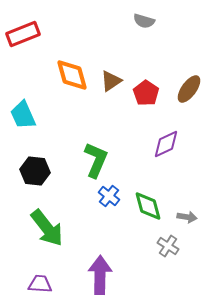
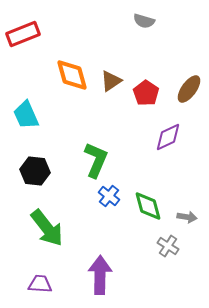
cyan trapezoid: moved 3 px right
purple diamond: moved 2 px right, 7 px up
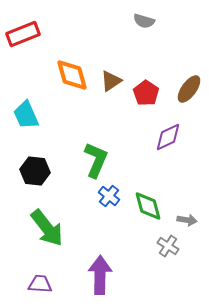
gray arrow: moved 3 px down
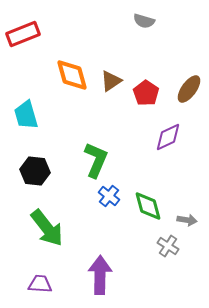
cyan trapezoid: rotated 8 degrees clockwise
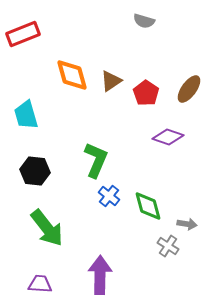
purple diamond: rotated 44 degrees clockwise
gray arrow: moved 4 px down
